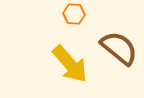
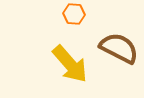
brown semicircle: rotated 12 degrees counterclockwise
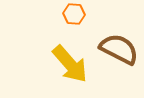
brown semicircle: moved 1 px down
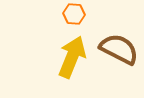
yellow arrow: moved 2 px right, 7 px up; rotated 117 degrees counterclockwise
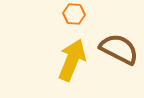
yellow arrow: moved 3 px down
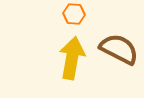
yellow arrow: moved 2 px up; rotated 12 degrees counterclockwise
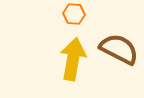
yellow arrow: moved 1 px right, 1 px down
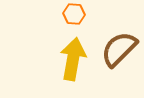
brown semicircle: rotated 72 degrees counterclockwise
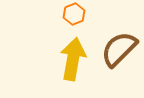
orange hexagon: rotated 25 degrees counterclockwise
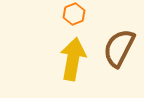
brown semicircle: moved 1 px up; rotated 18 degrees counterclockwise
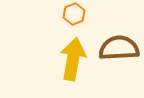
brown semicircle: rotated 60 degrees clockwise
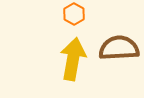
orange hexagon: rotated 10 degrees counterclockwise
